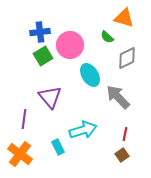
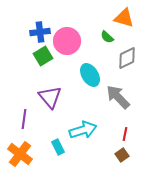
pink circle: moved 3 px left, 4 px up
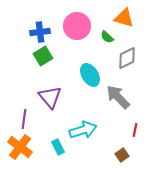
pink circle: moved 10 px right, 15 px up
red line: moved 10 px right, 4 px up
orange cross: moved 7 px up
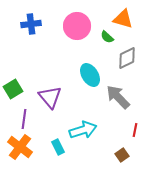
orange triangle: moved 1 px left, 1 px down
blue cross: moved 9 px left, 8 px up
green square: moved 30 px left, 33 px down
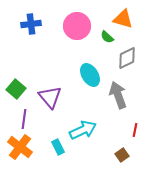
green square: moved 3 px right; rotated 18 degrees counterclockwise
gray arrow: moved 2 px up; rotated 24 degrees clockwise
cyan arrow: rotated 8 degrees counterclockwise
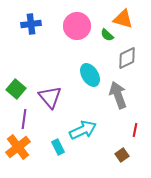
green semicircle: moved 2 px up
orange cross: moved 2 px left; rotated 15 degrees clockwise
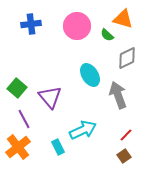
green square: moved 1 px right, 1 px up
purple line: rotated 36 degrees counterclockwise
red line: moved 9 px left, 5 px down; rotated 32 degrees clockwise
brown square: moved 2 px right, 1 px down
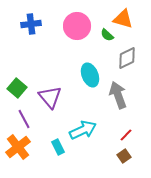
cyan ellipse: rotated 10 degrees clockwise
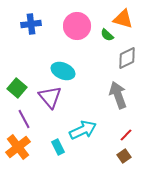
cyan ellipse: moved 27 px left, 4 px up; rotated 45 degrees counterclockwise
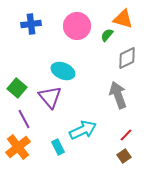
green semicircle: rotated 88 degrees clockwise
